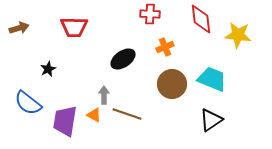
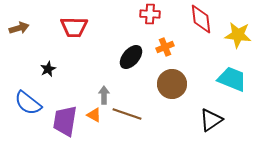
black ellipse: moved 8 px right, 2 px up; rotated 15 degrees counterclockwise
cyan trapezoid: moved 20 px right
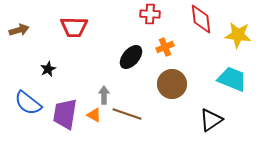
brown arrow: moved 2 px down
purple trapezoid: moved 7 px up
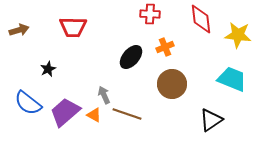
red trapezoid: moved 1 px left
gray arrow: rotated 24 degrees counterclockwise
purple trapezoid: moved 2 px up; rotated 40 degrees clockwise
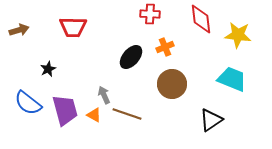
purple trapezoid: moved 2 px up; rotated 116 degrees clockwise
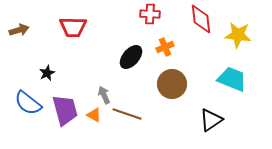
black star: moved 1 px left, 4 px down
